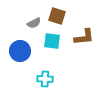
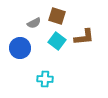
cyan square: moved 5 px right; rotated 30 degrees clockwise
blue circle: moved 3 px up
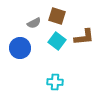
cyan cross: moved 10 px right, 3 px down
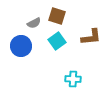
brown L-shape: moved 7 px right
cyan square: rotated 18 degrees clockwise
blue circle: moved 1 px right, 2 px up
cyan cross: moved 18 px right, 3 px up
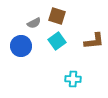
brown L-shape: moved 3 px right, 4 px down
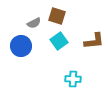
cyan square: moved 2 px right
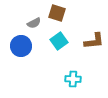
brown square: moved 3 px up
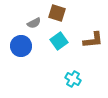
brown L-shape: moved 1 px left, 1 px up
cyan cross: rotated 28 degrees clockwise
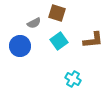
blue circle: moved 1 px left
